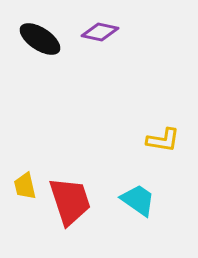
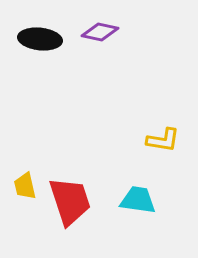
black ellipse: rotated 27 degrees counterclockwise
cyan trapezoid: rotated 27 degrees counterclockwise
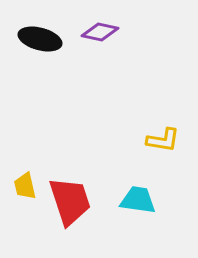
black ellipse: rotated 9 degrees clockwise
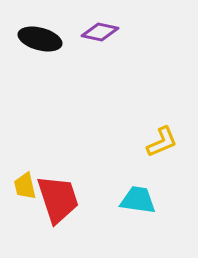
yellow L-shape: moved 1 px left, 2 px down; rotated 32 degrees counterclockwise
red trapezoid: moved 12 px left, 2 px up
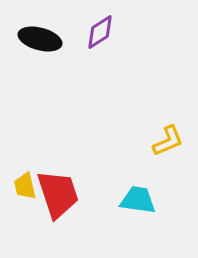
purple diamond: rotated 45 degrees counterclockwise
yellow L-shape: moved 6 px right, 1 px up
red trapezoid: moved 5 px up
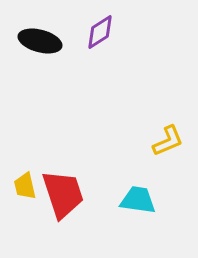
black ellipse: moved 2 px down
red trapezoid: moved 5 px right
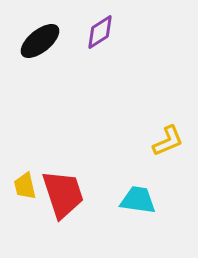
black ellipse: rotated 54 degrees counterclockwise
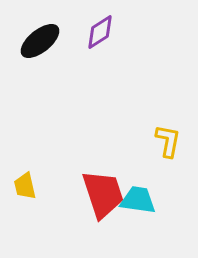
yellow L-shape: rotated 56 degrees counterclockwise
red trapezoid: moved 40 px right
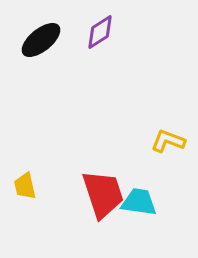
black ellipse: moved 1 px right, 1 px up
yellow L-shape: rotated 80 degrees counterclockwise
cyan trapezoid: moved 1 px right, 2 px down
